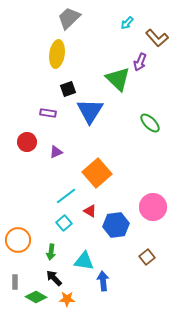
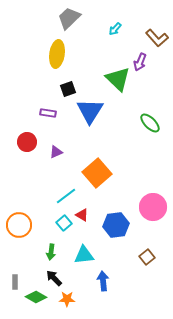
cyan arrow: moved 12 px left, 6 px down
red triangle: moved 8 px left, 4 px down
orange circle: moved 1 px right, 15 px up
cyan triangle: moved 6 px up; rotated 15 degrees counterclockwise
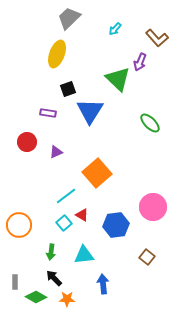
yellow ellipse: rotated 12 degrees clockwise
brown square: rotated 14 degrees counterclockwise
blue arrow: moved 3 px down
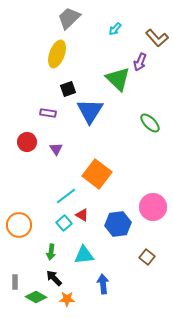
purple triangle: moved 3 px up; rotated 40 degrees counterclockwise
orange square: moved 1 px down; rotated 12 degrees counterclockwise
blue hexagon: moved 2 px right, 1 px up
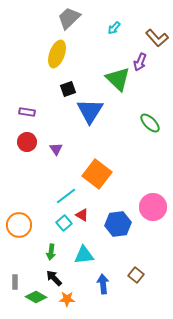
cyan arrow: moved 1 px left, 1 px up
purple rectangle: moved 21 px left, 1 px up
brown square: moved 11 px left, 18 px down
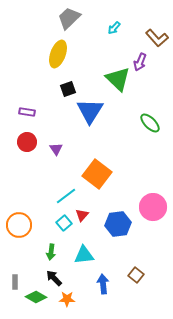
yellow ellipse: moved 1 px right
red triangle: rotated 40 degrees clockwise
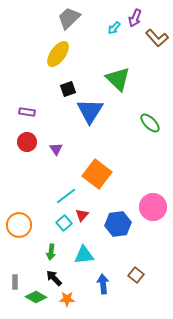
yellow ellipse: rotated 16 degrees clockwise
purple arrow: moved 5 px left, 44 px up
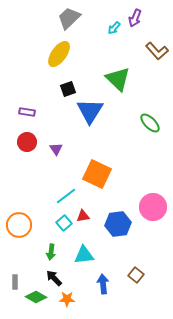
brown L-shape: moved 13 px down
yellow ellipse: moved 1 px right
orange square: rotated 12 degrees counterclockwise
red triangle: moved 1 px right, 1 px down; rotated 40 degrees clockwise
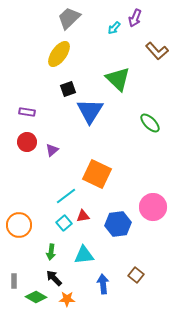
purple triangle: moved 4 px left, 1 px down; rotated 24 degrees clockwise
gray rectangle: moved 1 px left, 1 px up
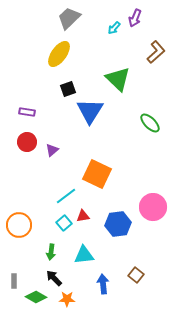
brown L-shape: moved 1 px left, 1 px down; rotated 90 degrees counterclockwise
